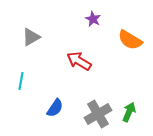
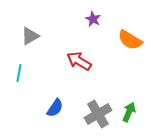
gray triangle: moved 1 px left, 1 px up
cyan line: moved 2 px left, 8 px up
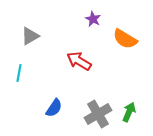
orange semicircle: moved 5 px left, 1 px up
blue semicircle: moved 1 px left
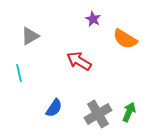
cyan line: rotated 24 degrees counterclockwise
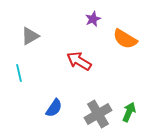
purple star: rotated 21 degrees clockwise
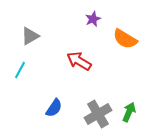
cyan line: moved 1 px right, 3 px up; rotated 42 degrees clockwise
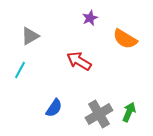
purple star: moved 3 px left, 1 px up
gray cross: moved 1 px right
